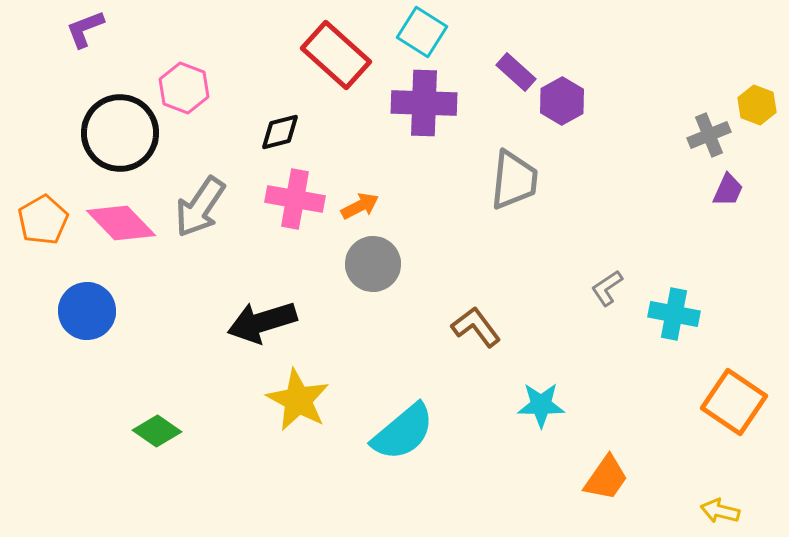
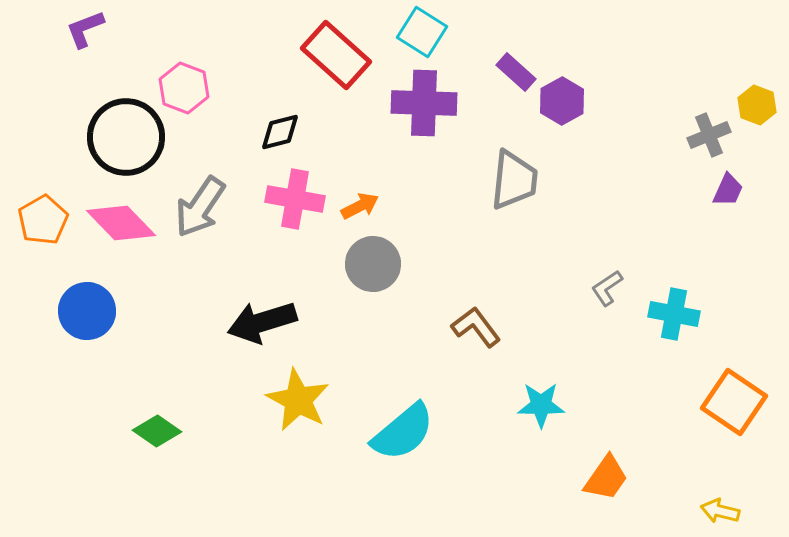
black circle: moved 6 px right, 4 px down
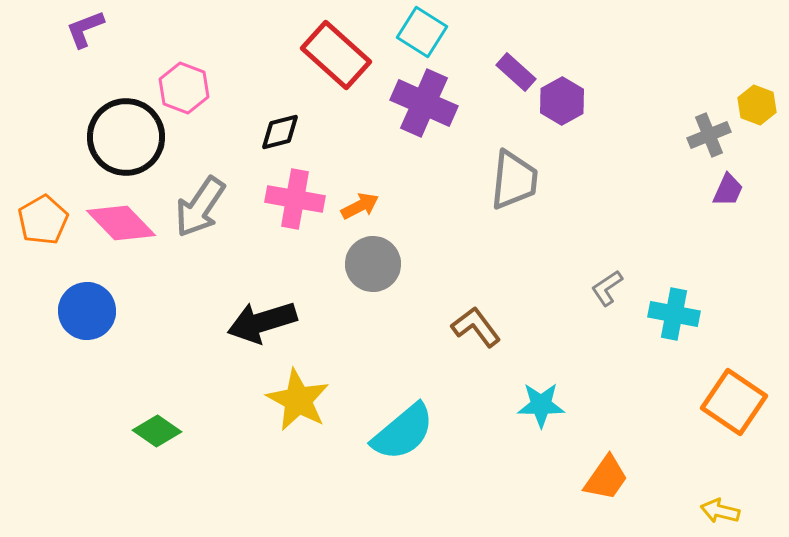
purple cross: rotated 22 degrees clockwise
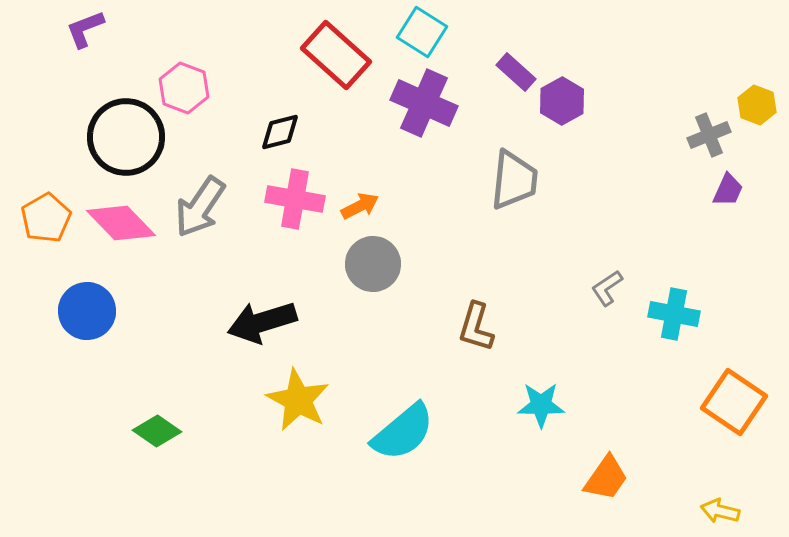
orange pentagon: moved 3 px right, 2 px up
brown L-shape: rotated 126 degrees counterclockwise
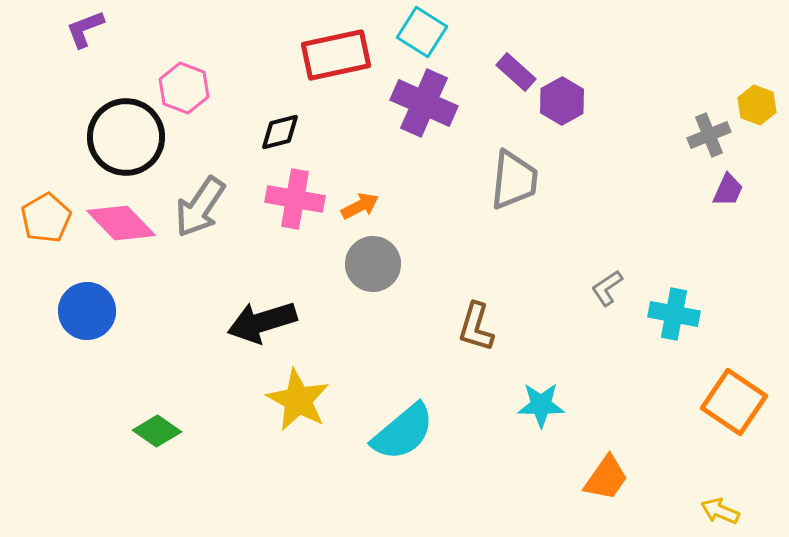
red rectangle: rotated 54 degrees counterclockwise
yellow arrow: rotated 9 degrees clockwise
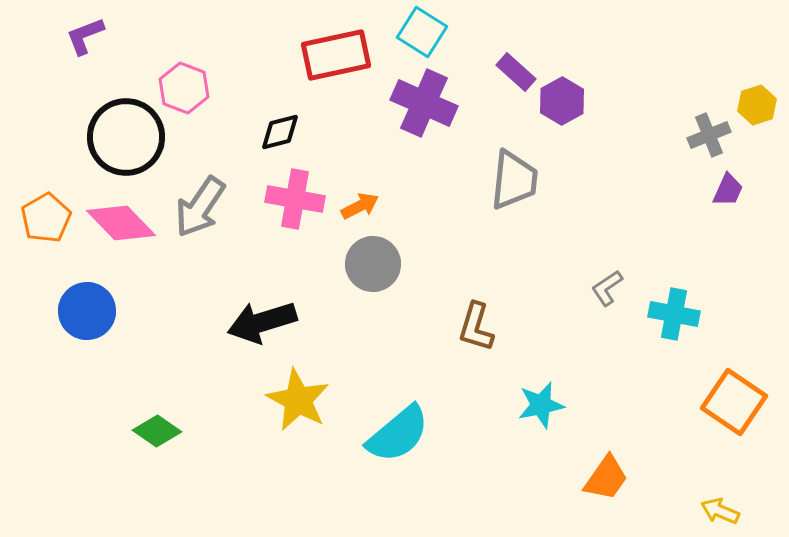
purple L-shape: moved 7 px down
yellow hexagon: rotated 21 degrees clockwise
cyan star: rotated 12 degrees counterclockwise
cyan semicircle: moved 5 px left, 2 px down
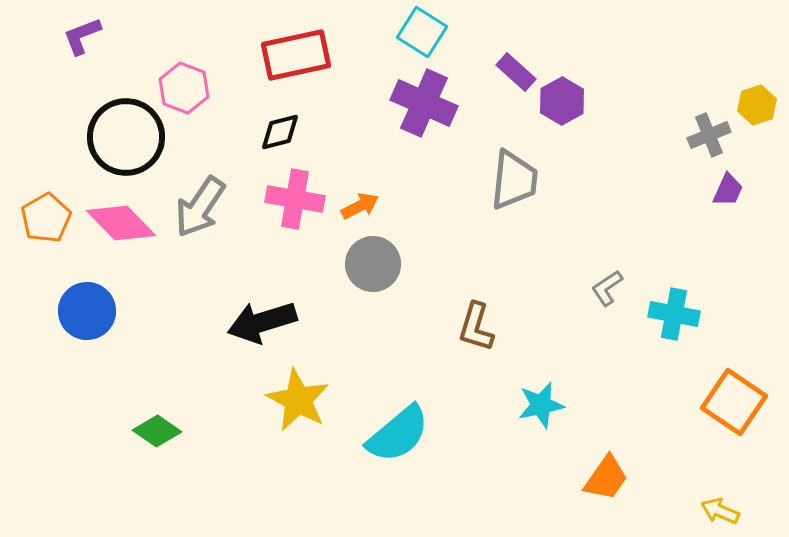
purple L-shape: moved 3 px left
red rectangle: moved 40 px left
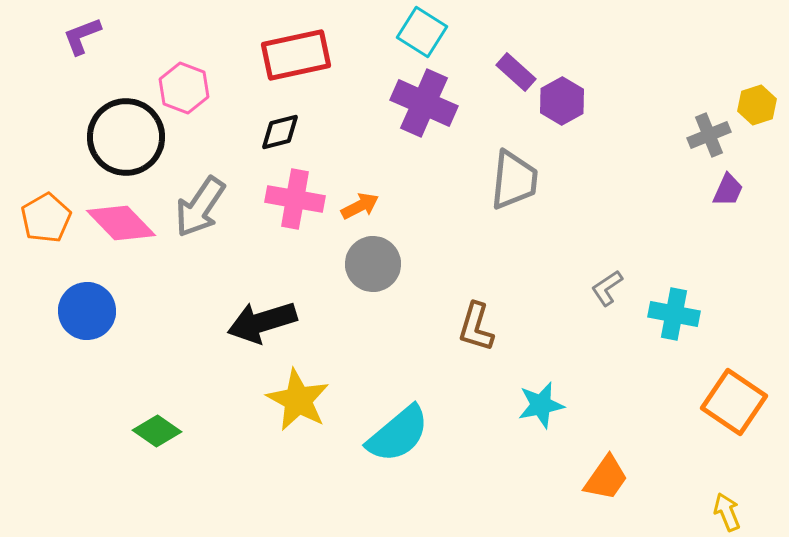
yellow arrow: moved 7 px right, 1 px down; rotated 45 degrees clockwise
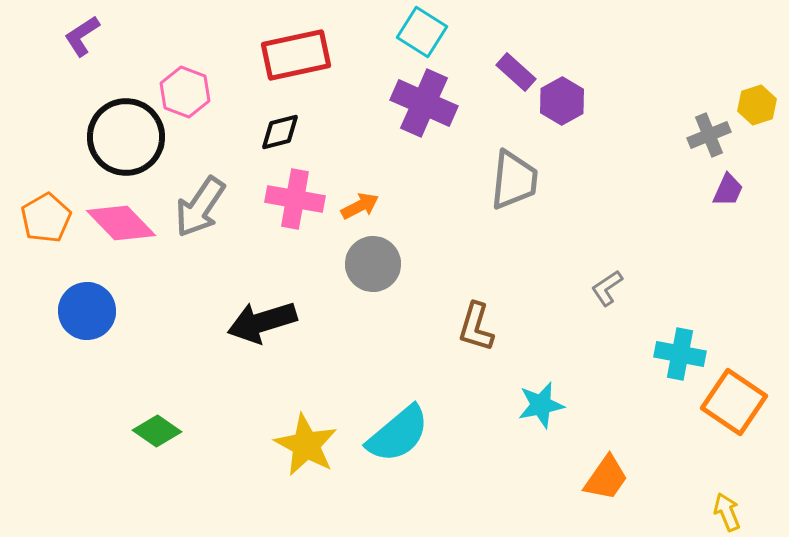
purple L-shape: rotated 12 degrees counterclockwise
pink hexagon: moved 1 px right, 4 px down
cyan cross: moved 6 px right, 40 px down
yellow star: moved 8 px right, 45 px down
